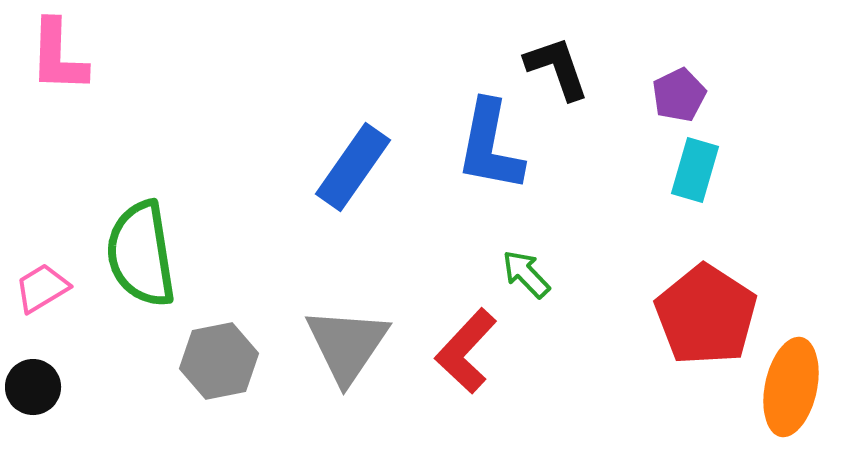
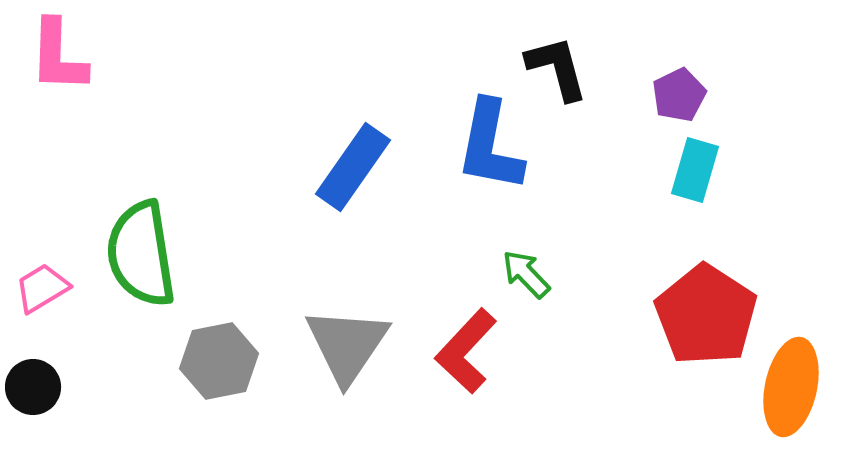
black L-shape: rotated 4 degrees clockwise
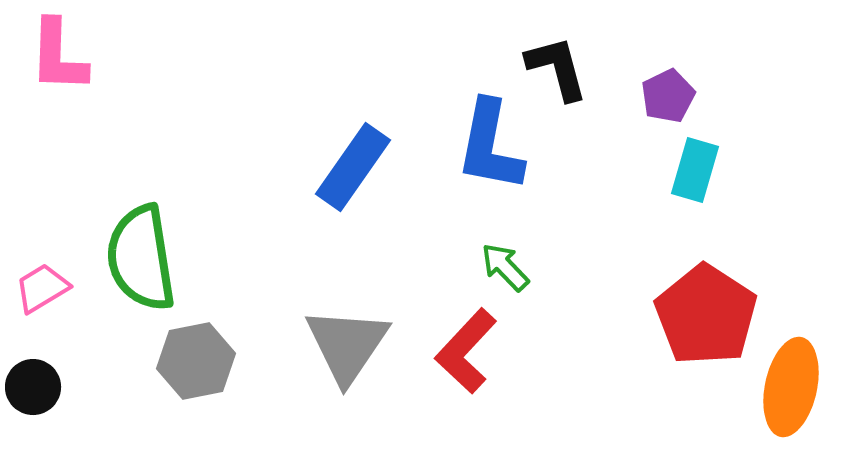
purple pentagon: moved 11 px left, 1 px down
green semicircle: moved 4 px down
green arrow: moved 21 px left, 7 px up
gray hexagon: moved 23 px left
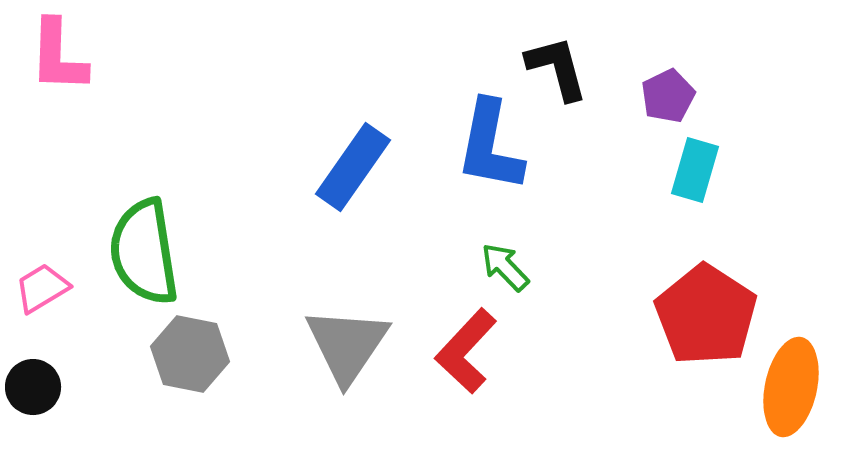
green semicircle: moved 3 px right, 6 px up
gray hexagon: moved 6 px left, 7 px up; rotated 22 degrees clockwise
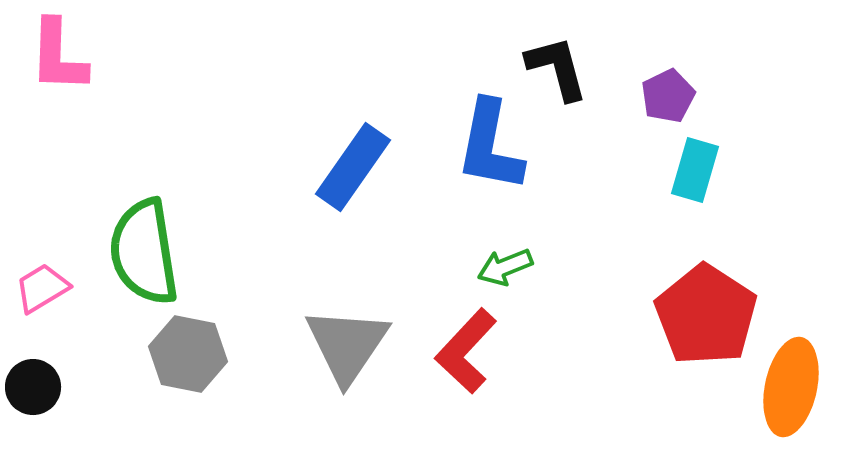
green arrow: rotated 68 degrees counterclockwise
gray hexagon: moved 2 px left
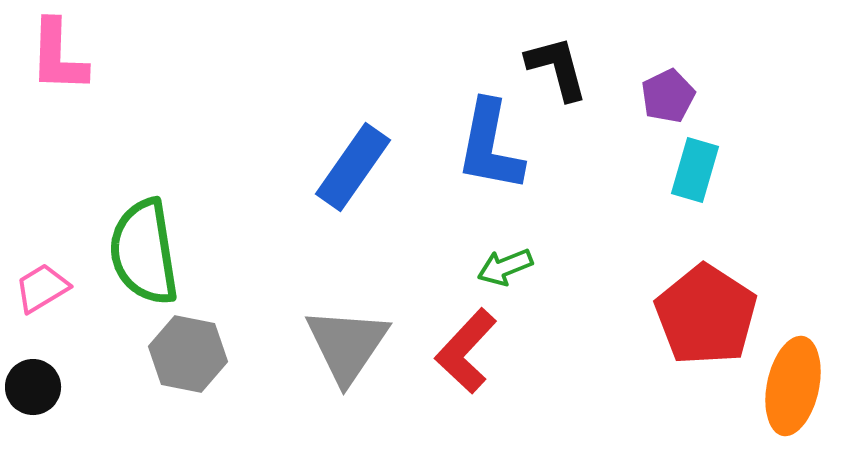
orange ellipse: moved 2 px right, 1 px up
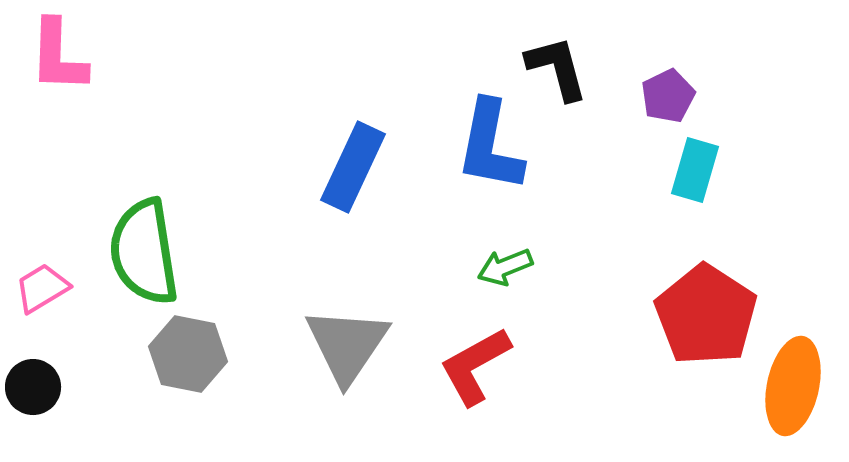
blue rectangle: rotated 10 degrees counterclockwise
red L-shape: moved 9 px right, 15 px down; rotated 18 degrees clockwise
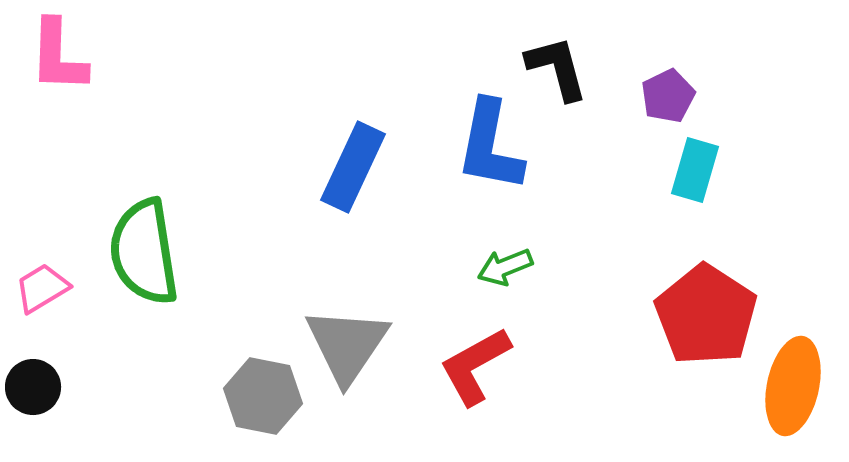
gray hexagon: moved 75 px right, 42 px down
